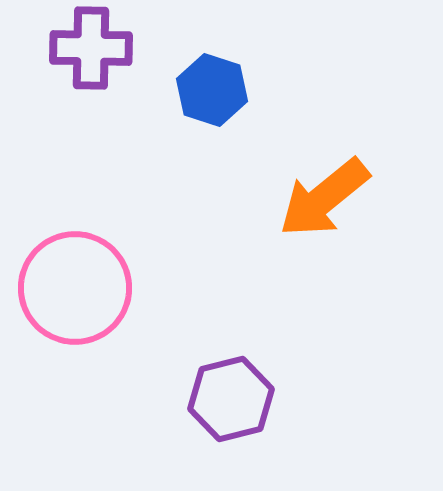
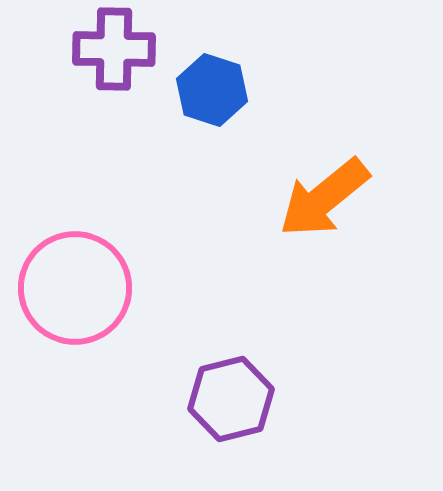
purple cross: moved 23 px right, 1 px down
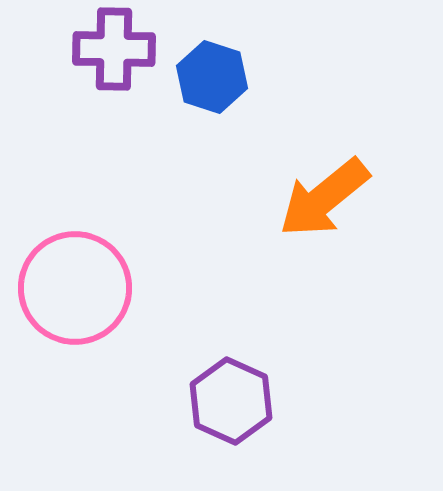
blue hexagon: moved 13 px up
purple hexagon: moved 2 px down; rotated 22 degrees counterclockwise
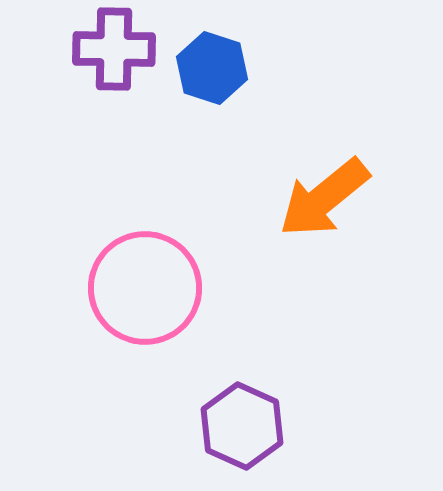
blue hexagon: moved 9 px up
pink circle: moved 70 px right
purple hexagon: moved 11 px right, 25 px down
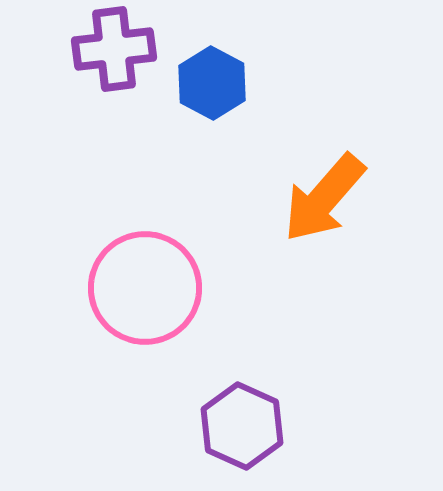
purple cross: rotated 8 degrees counterclockwise
blue hexagon: moved 15 px down; rotated 10 degrees clockwise
orange arrow: rotated 10 degrees counterclockwise
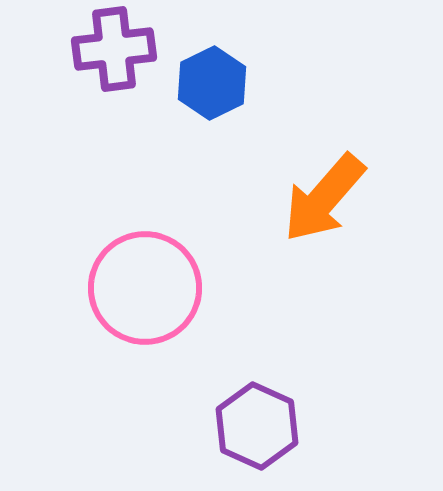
blue hexagon: rotated 6 degrees clockwise
purple hexagon: moved 15 px right
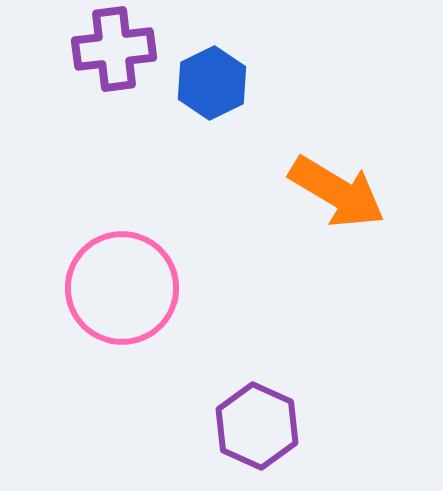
orange arrow: moved 13 px right, 6 px up; rotated 100 degrees counterclockwise
pink circle: moved 23 px left
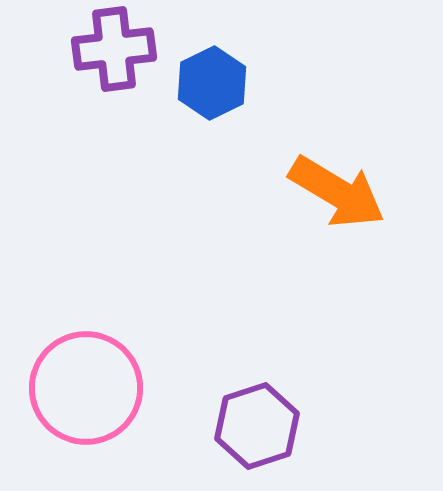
pink circle: moved 36 px left, 100 px down
purple hexagon: rotated 18 degrees clockwise
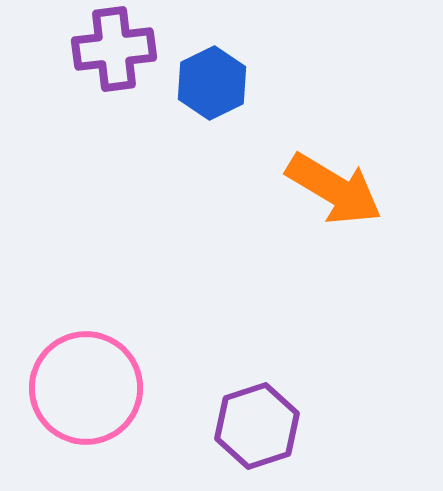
orange arrow: moved 3 px left, 3 px up
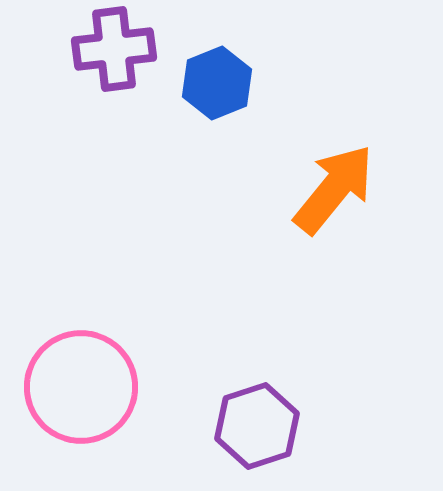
blue hexagon: moved 5 px right; rotated 4 degrees clockwise
orange arrow: rotated 82 degrees counterclockwise
pink circle: moved 5 px left, 1 px up
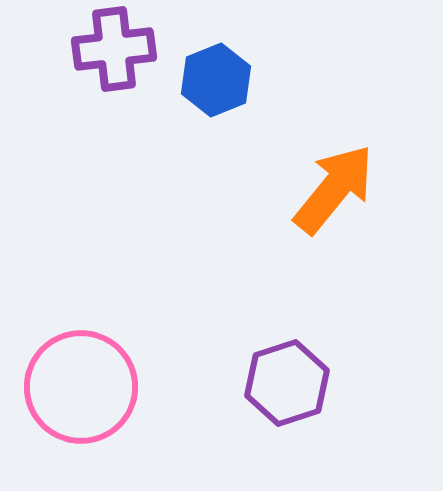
blue hexagon: moved 1 px left, 3 px up
purple hexagon: moved 30 px right, 43 px up
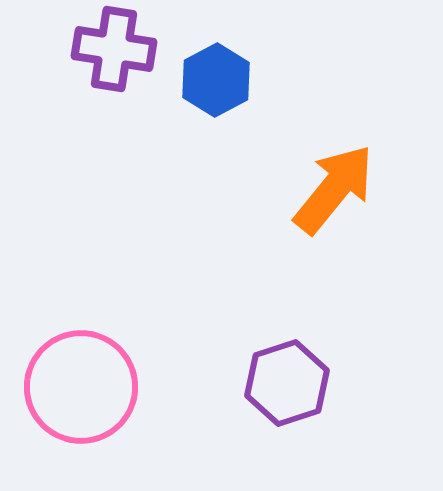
purple cross: rotated 16 degrees clockwise
blue hexagon: rotated 6 degrees counterclockwise
